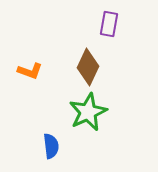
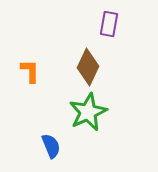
orange L-shape: rotated 110 degrees counterclockwise
blue semicircle: rotated 15 degrees counterclockwise
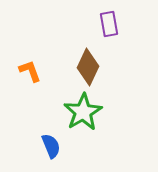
purple rectangle: rotated 20 degrees counterclockwise
orange L-shape: rotated 20 degrees counterclockwise
green star: moved 5 px left; rotated 6 degrees counterclockwise
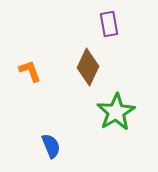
green star: moved 33 px right
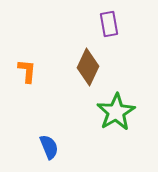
orange L-shape: moved 3 px left; rotated 25 degrees clockwise
blue semicircle: moved 2 px left, 1 px down
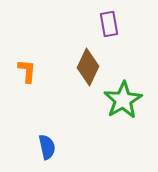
green star: moved 7 px right, 12 px up
blue semicircle: moved 2 px left; rotated 10 degrees clockwise
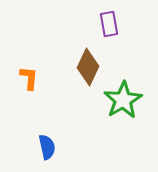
orange L-shape: moved 2 px right, 7 px down
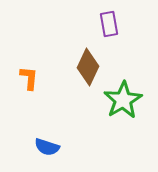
blue semicircle: rotated 120 degrees clockwise
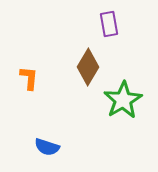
brown diamond: rotated 6 degrees clockwise
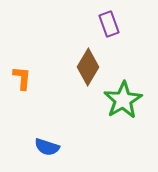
purple rectangle: rotated 10 degrees counterclockwise
orange L-shape: moved 7 px left
